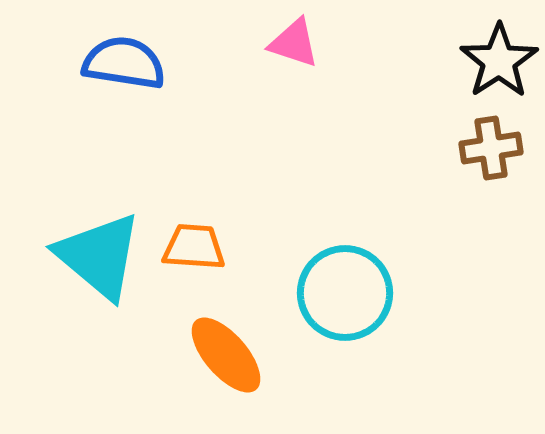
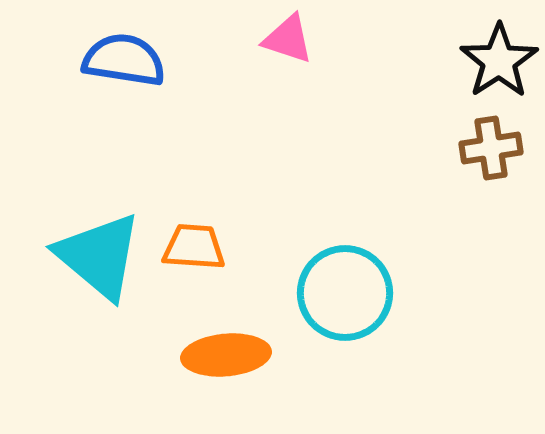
pink triangle: moved 6 px left, 4 px up
blue semicircle: moved 3 px up
orange ellipse: rotated 54 degrees counterclockwise
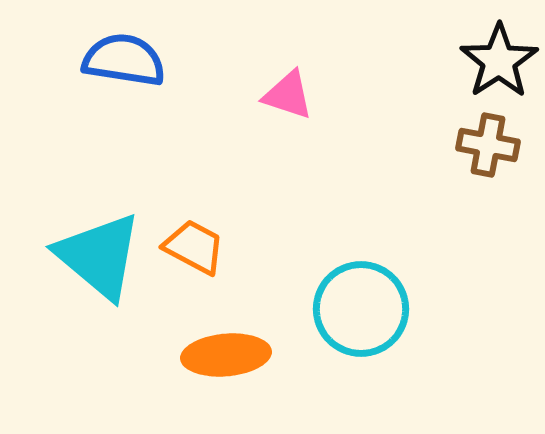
pink triangle: moved 56 px down
brown cross: moved 3 px left, 3 px up; rotated 20 degrees clockwise
orange trapezoid: rotated 24 degrees clockwise
cyan circle: moved 16 px right, 16 px down
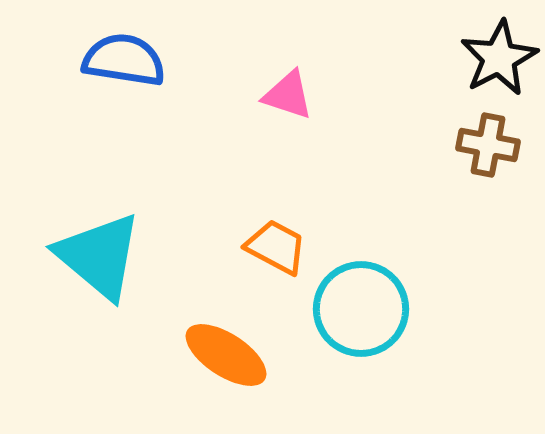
black star: moved 3 px up; rotated 6 degrees clockwise
orange trapezoid: moved 82 px right
orange ellipse: rotated 38 degrees clockwise
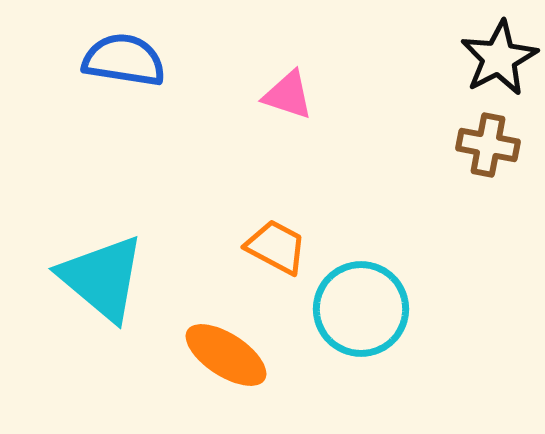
cyan triangle: moved 3 px right, 22 px down
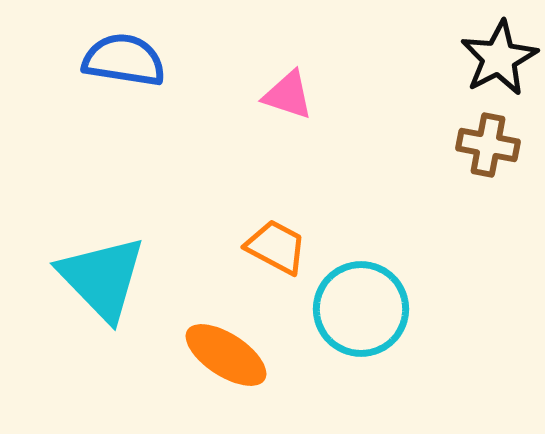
cyan triangle: rotated 6 degrees clockwise
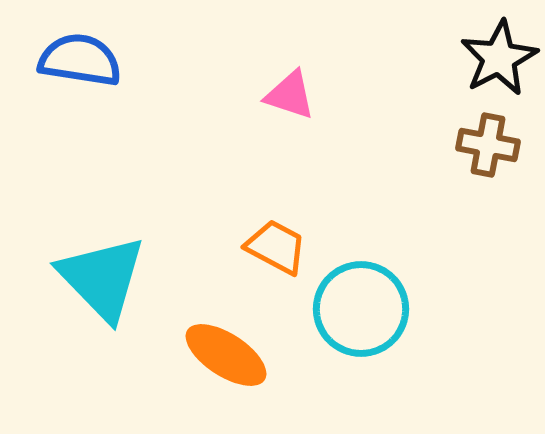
blue semicircle: moved 44 px left
pink triangle: moved 2 px right
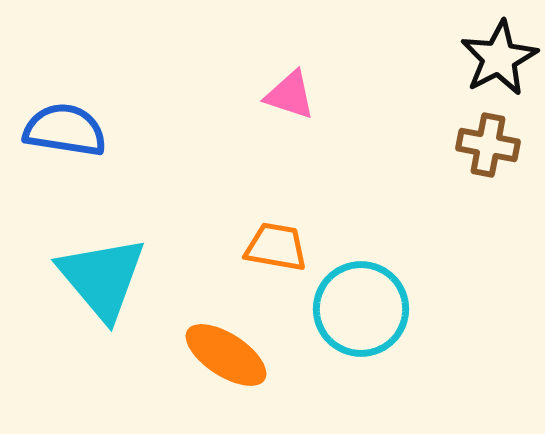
blue semicircle: moved 15 px left, 70 px down
orange trapezoid: rotated 18 degrees counterclockwise
cyan triangle: rotated 4 degrees clockwise
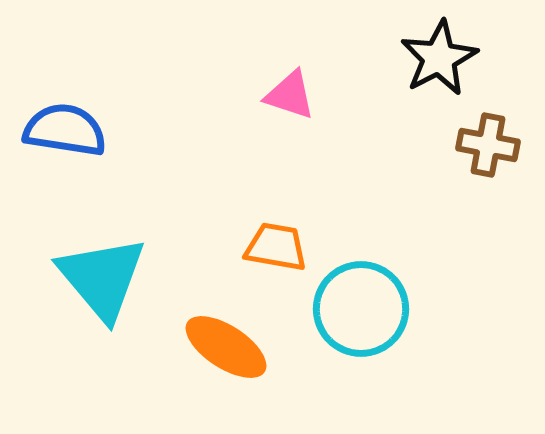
black star: moved 60 px left
orange ellipse: moved 8 px up
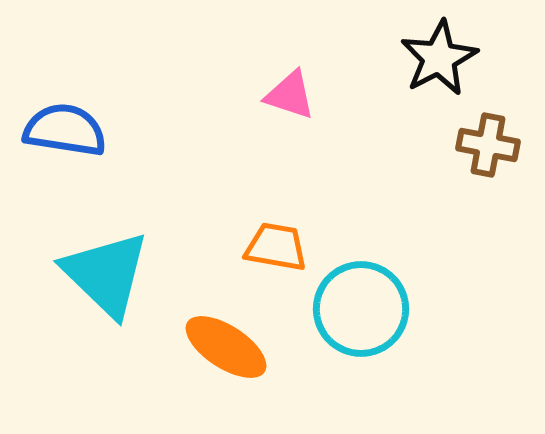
cyan triangle: moved 4 px right, 4 px up; rotated 6 degrees counterclockwise
